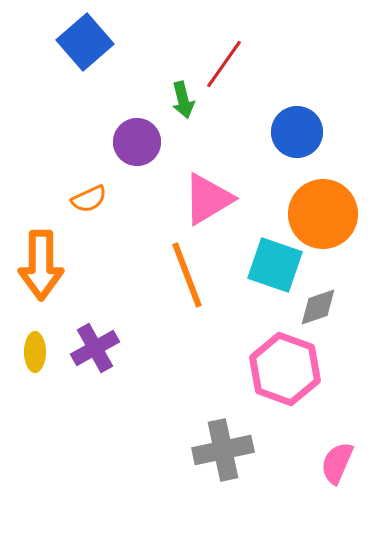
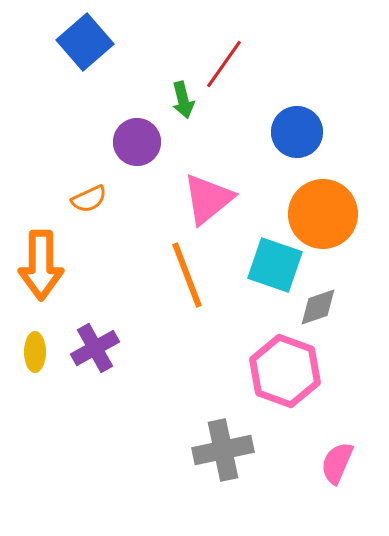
pink triangle: rotated 8 degrees counterclockwise
pink hexagon: moved 2 px down
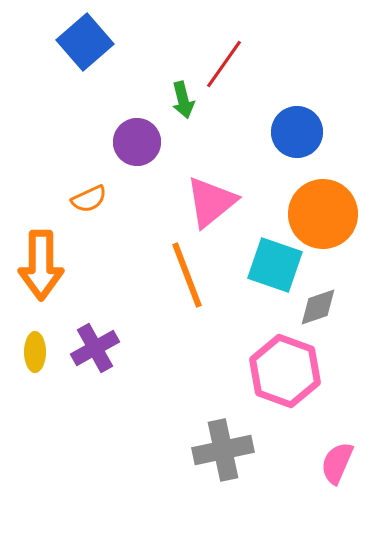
pink triangle: moved 3 px right, 3 px down
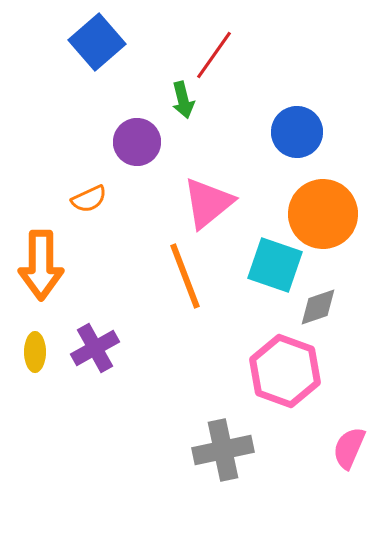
blue square: moved 12 px right
red line: moved 10 px left, 9 px up
pink triangle: moved 3 px left, 1 px down
orange line: moved 2 px left, 1 px down
pink semicircle: moved 12 px right, 15 px up
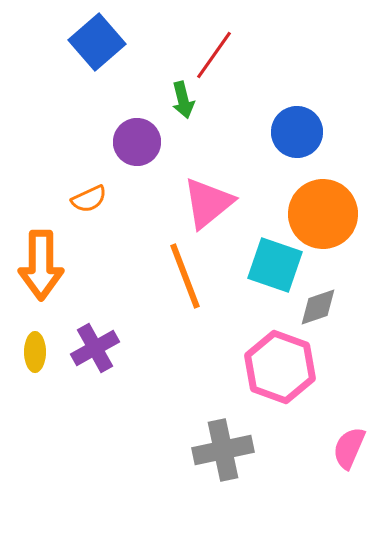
pink hexagon: moved 5 px left, 4 px up
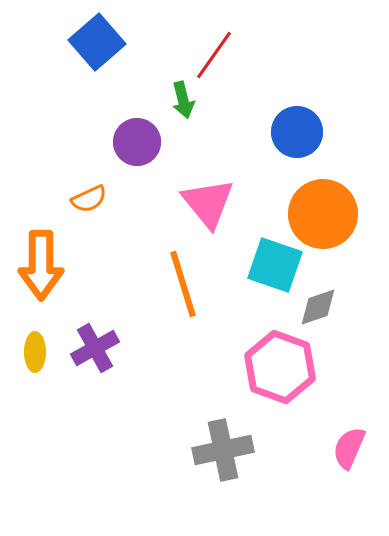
pink triangle: rotated 30 degrees counterclockwise
orange line: moved 2 px left, 8 px down; rotated 4 degrees clockwise
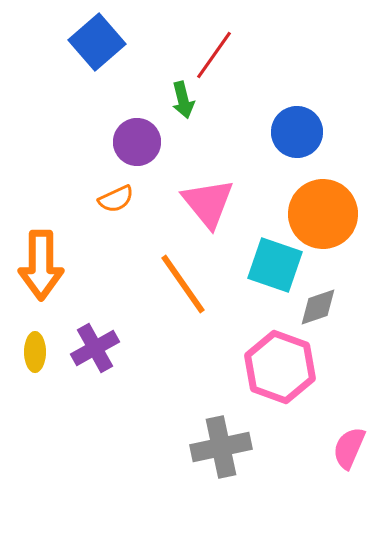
orange semicircle: moved 27 px right
orange line: rotated 18 degrees counterclockwise
gray cross: moved 2 px left, 3 px up
